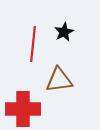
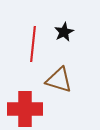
brown triangle: rotated 24 degrees clockwise
red cross: moved 2 px right
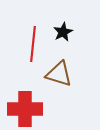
black star: moved 1 px left
brown triangle: moved 6 px up
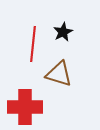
red cross: moved 2 px up
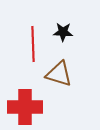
black star: rotated 30 degrees clockwise
red line: rotated 8 degrees counterclockwise
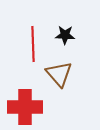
black star: moved 2 px right, 3 px down
brown triangle: rotated 32 degrees clockwise
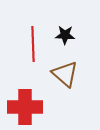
brown triangle: moved 6 px right; rotated 8 degrees counterclockwise
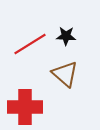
black star: moved 1 px right, 1 px down
red line: moved 3 px left; rotated 60 degrees clockwise
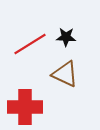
black star: moved 1 px down
brown triangle: rotated 16 degrees counterclockwise
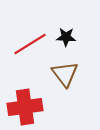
brown triangle: rotated 28 degrees clockwise
red cross: rotated 8 degrees counterclockwise
